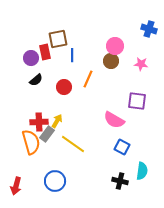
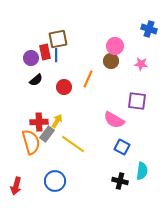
blue line: moved 16 px left
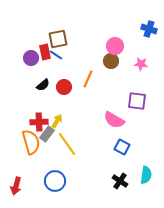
blue line: rotated 56 degrees counterclockwise
black semicircle: moved 7 px right, 5 px down
yellow line: moved 6 px left; rotated 20 degrees clockwise
cyan semicircle: moved 4 px right, 4 px down
black cross: rotated 21 degrees clockwise
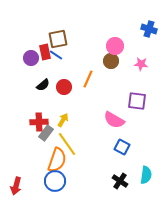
yellow arrow: moved 6 px right, 1 px up
gray rectangle: moved 1 px left, 1 px up
orange semicircle: moved 26 px right, 18 px down; rotated 35 degrees clockwise
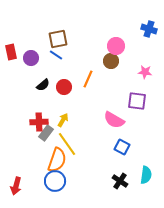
pink circle: moved 1 px right
red rectangle: moved 34 px left
pink star: moved 4 px right, 8 px down
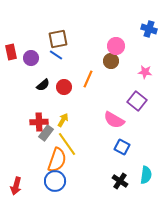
purple square: rotated 30 degrees clockwise
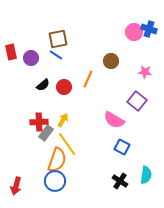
pink circle: moved 18 px right, 14 px up
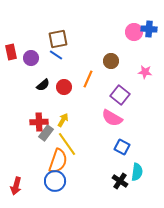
blue cross: rotated 14 degrees counterclockwise
purple square: moved 17 px left, 6 px up
pink semicircle: moved 2 px left, 2 px up
orange semicircle: moved 1 px right, 1 px down
cyan semicircle: moved 9 px left, 3 px up
